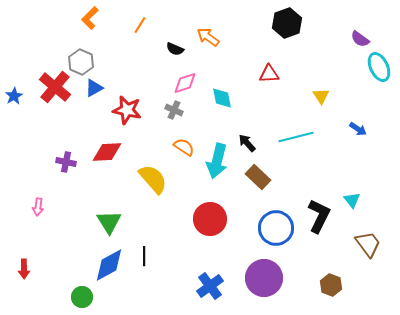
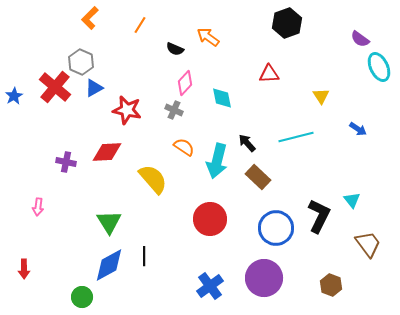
pink diamond: rotated 30 degrees counterclockwise
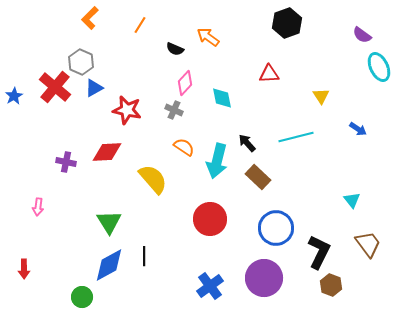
purple semicircle: moved 2 px right, 4 px up
black L-shape: moved 36 px down
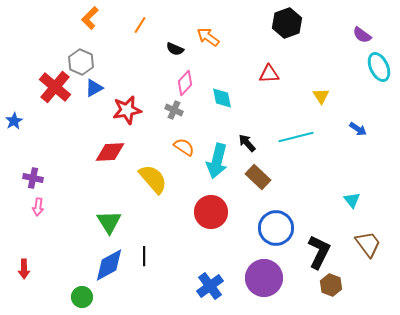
blue star: moved 25 px down
red star: rotated 24 degrees counterclockwise
red diamond: moved 3 px right
purple cross: moved 33 px left, 16 px down
red circle: moved 1 px right, 7 px up
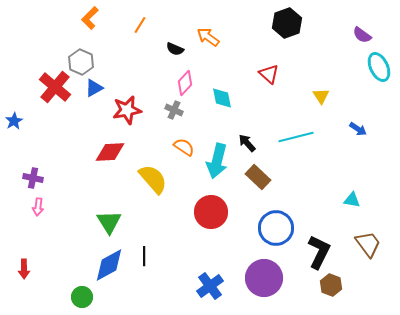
red triangle: rotated 45 degrees clockwise
cyan triangle: rotated 42 degrees counterclockwise
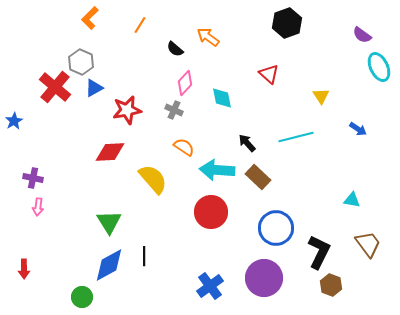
black semicircle: rotated 18 degrees clockwise
cyan arrow: moved 9 px down; rotated 80 degrees clockwise
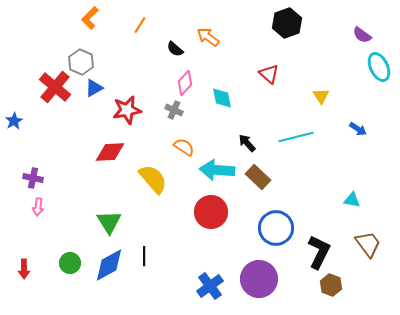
purple circle: moved 5 px left, 1 px down
green circle: moved 12 px left, 34 px up
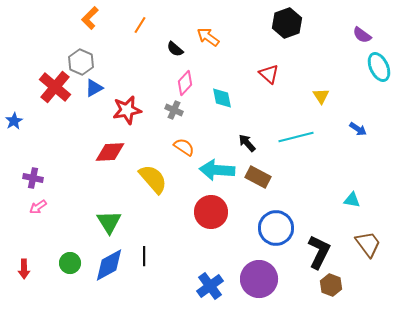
brown rectangle: rotated 15 degrees counterclockwise
pink arrow: rotated 48 degrees clockwise
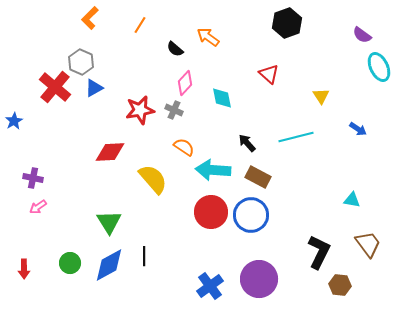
red star: moved 13 px right
cyan arrow: moved 4 px left
blue circle: moved 25 px left, 13 px up
brown hexagon: moved 9 px right; rotated 15 degrees counterclockwise
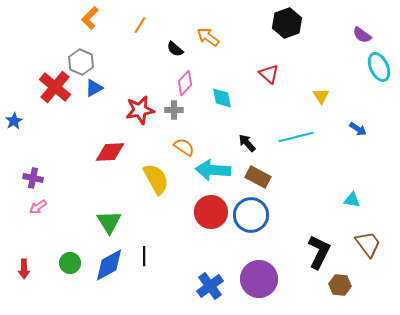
gray cross: rotated 24 degrees counterclockwise
yellow semicircle: moved 3 px right; rotated 12 degrees clockwise
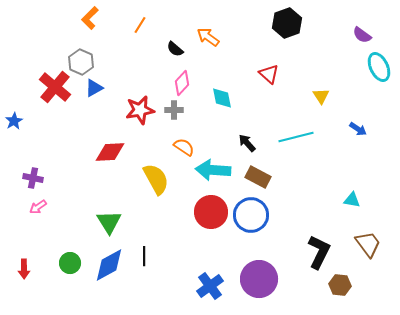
pink diamond: moved 3 px left
